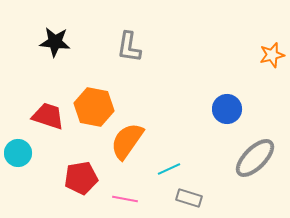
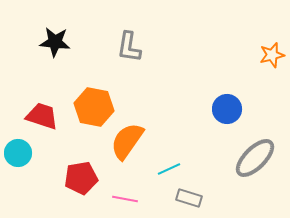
red trapezoid: moved 6 px left
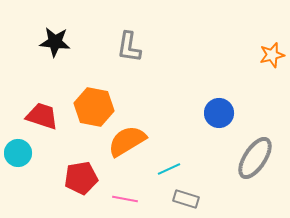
blue circle: moved 8 px left, 4 px down
orange semicircle: rotated 24 degrees clockwise
gray ellipse: rotated 12 degrees counterclockwise
gray rectangle: moved 3 px left, 1 px down
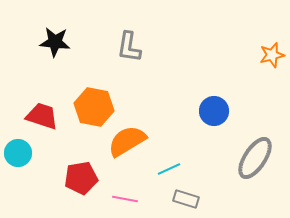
blue circle: moved 5 px left, 2 px up
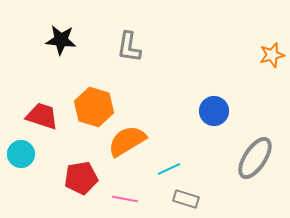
black star: moved 6 px right, 2 px up
orange hexagon: rotated 6 degrees clockwise
cyan circle: moved 3 px right, 1 px down
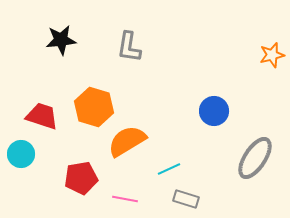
black star: rotated 12 degrees counterclockwise
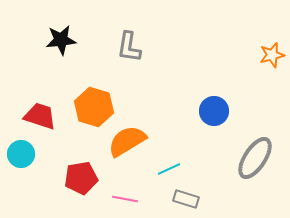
red trapezoid: moved 2 px left
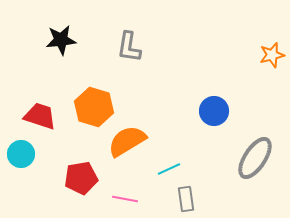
gray rectangle: rotated 65 degrees clockwise
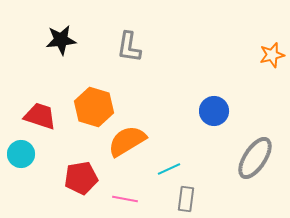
gray rectangle: rotated 15 degrees clockwise
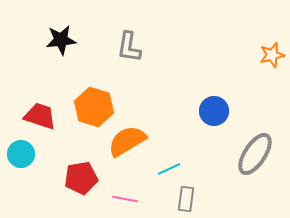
gray ellipse: moved 4 px up
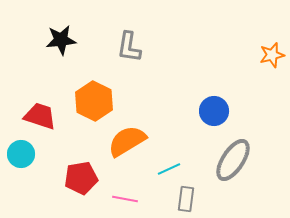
orange hexagon: moved 6 px up; rotated 9 degrees clockwise
gray ellipse: moved 22 px left, 6 px down
